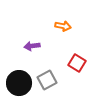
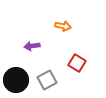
black circle: moved 3 px left, 3 px up
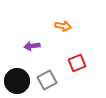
red square: rotated 36 degrees clockwise
black circle: moved 1 px right, 1 px down
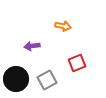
black circle: moved 1 px left, 2 px up
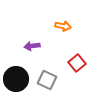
red square: rotated 18 degrees counterclockwise
gray square: rotated 36 degrees counterclockwise
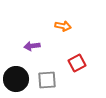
red square: rotated 12 degrees clockwise
gray square: rotated 30 degrees counterclockwise
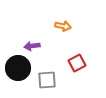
black circle: moved 2 px right, 11 px up
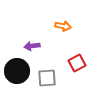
black circle: moved 1 px left, 3 px down
gray square: moved 2 px up
